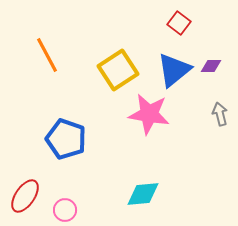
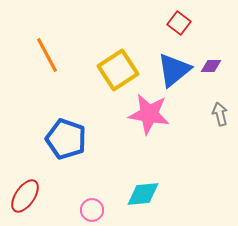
pink circle: moved 27 px right
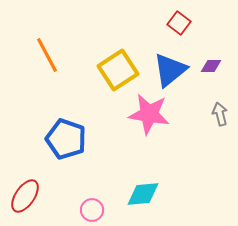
blue triangle: moved 4 px left
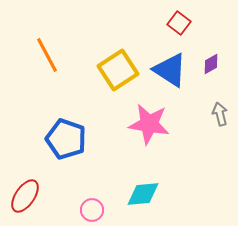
purple diamond: moved 2 px up; rotated 30 degrees counterclockwise
blue triangle: rotated 48 degrees counterclockwise
pink star: moved 10 px down
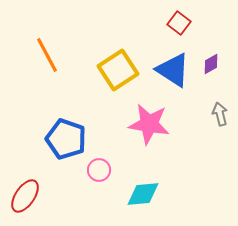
blue triangle: moved 3 px right
pink circle: moved 7 px right, 40 px up
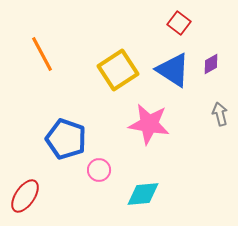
orange line: moved 5 px left, 1 px up
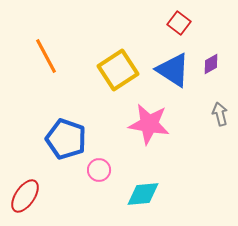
orange line: moved 4 px right, 2 px down
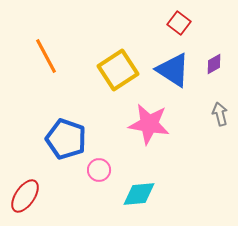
purple diamond: moved 3 px right
cyan diamond: moved 4 px left
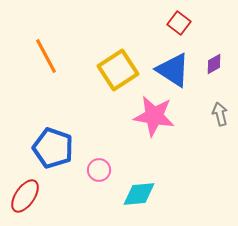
pink star: moved 5 px right, 8 px up
blue pentagon: moved 13 px left, 9 px down
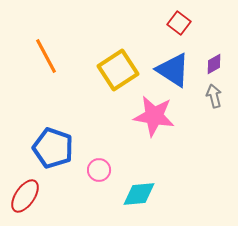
gray arrow: moved 6 px left, 18 px up
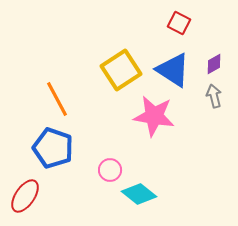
red square: rotated 10 degrees counterclockwise
orange line: moved 11 px right, 43 px down
yellow square: moved 3 px right
pink circle: moved 11 px right
cyan diamond: rotated 44 degrees clockwise
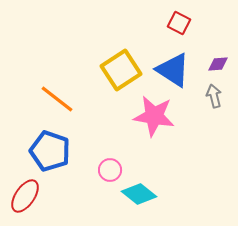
purple diamond: moved 4 px right; rotated 25 degrees clockwise
orange line: rotated 24 degrees counterclockwise
blue pentagon: moved 3 px left, 3 px down
